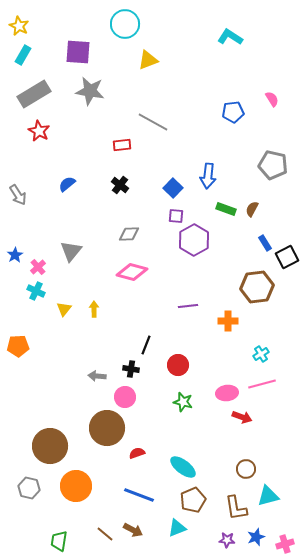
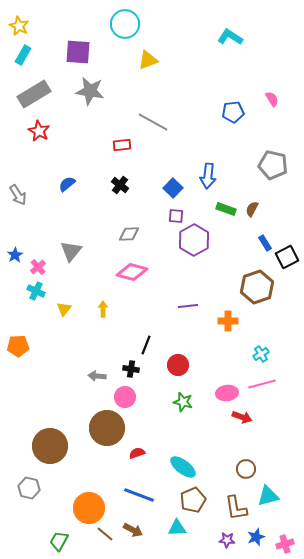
brown hexagon at (257, 287): rotated 12 degrees counterclockwise
yellow arrow at (94, 309): moved 9 px right
orange circle at (76, 486): moved 13 px right, 22 px down
cyan triangle at (177, 528): rotated 18 degrees clockwise
green trapezoid at (59, 541): rotated 20 degrees clockwise
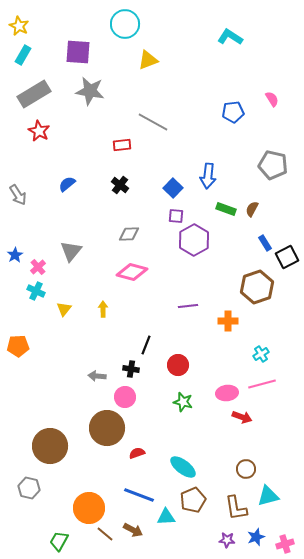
cyan triangle at (177, 528): moved 11 px left, 11 px up
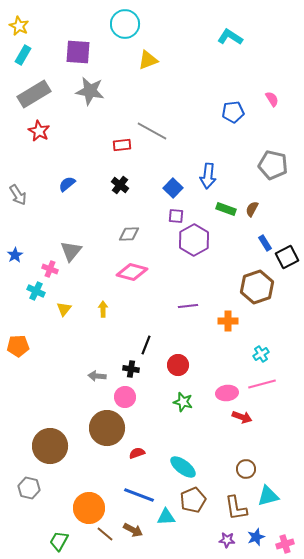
gray line at (153, 122): moved 1 px left, 9 px down
pink cross at (38, 267): moved 12 px right, 2 px down; rotated 28 degrees counterclockwise
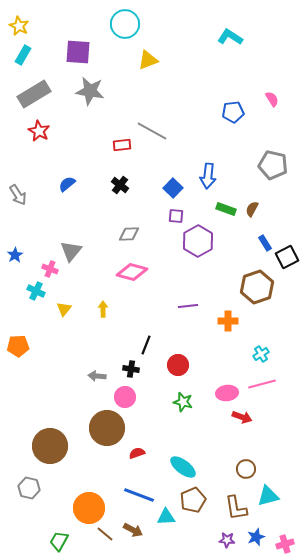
purple hexagon at (194, 240): moved 4 px right, 1 px down
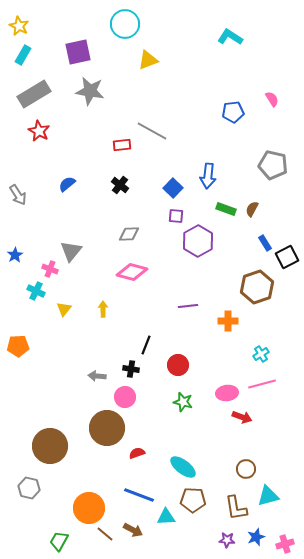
purple square at (78, 52): rotated 16 degrees counterclockwise
brown pentagon at (193, 500): rotated 25 degrees clockwise
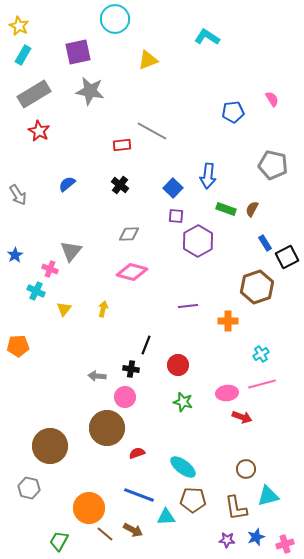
cyan circle at (125, 24): moved 10 px left, 5 px up
cyan L-shape at (230, 37): moved 23 px left
yellow arrow at (103, 309): rotated 14 degrees clockwise
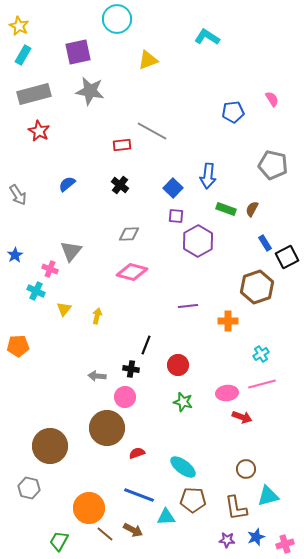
cyan circle at (115, 19): moved 2 px right
gray rectangle at (34, 94): rotated 16 degrees clockwise
yellow arrow at (103, 309): moved 6 px left, 7 px down
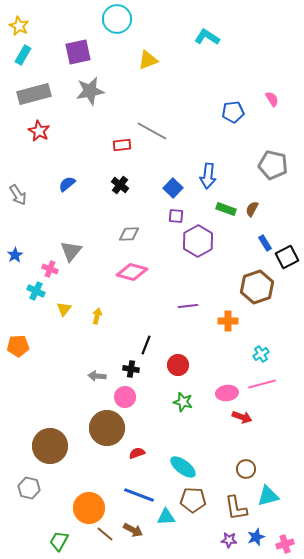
gray star at (90, 91): rotated 20 degrees counterclockwise
purple star at (227, 540): moved 2 px right
